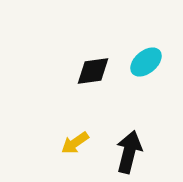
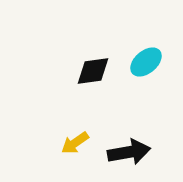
black arrow: rotated 66 degrees clockwise
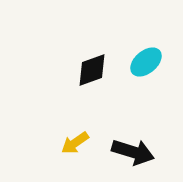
black diamond: moved 1 px left, 1 px up; rotated 12 degrees counterclockwise
black arrow: moved 4 px right; rotated 27 degrees clockwise
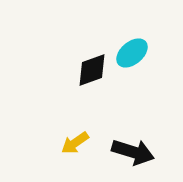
cyan ellipse: moved 14 px left, 9 px up
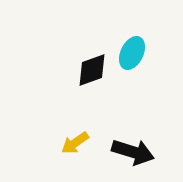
cyan ellipse: rotated 24 degrees counterclockwise
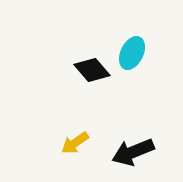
black diamond: rotated 69 degrees clockwise
black arrow: rotated 141 degrees clockwise
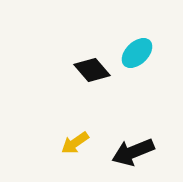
cyan ellipse: moved 5 px right; rotated 20 degrees clockwise
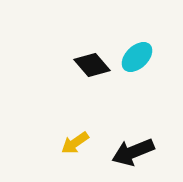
cyan ellipse: moved 4 px down
black diamond: moved 5 px up
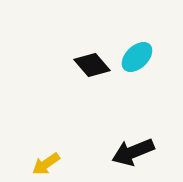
yellow arrow: moved 29 px left, 21 px down
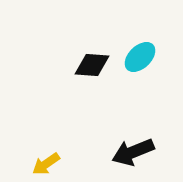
cyan ellipse: moved 3 px right
black diamond: rotated 45 degrees counterclockwise
